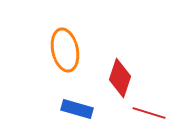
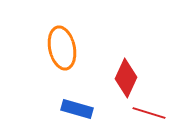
orange ellipse: moved 3 px left, 2 px up
red diamond: moved 6 px right; rotated 6 degrees clockwise
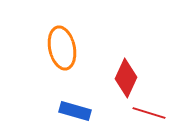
blue rectangle: moved 2 px left, 2 px down
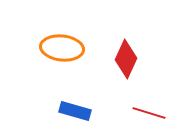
orange ellipse: rotated 72 degrees counterclockwise
red diamond: moved 19 px up
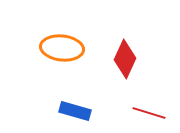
red diamond: moved 1 px left
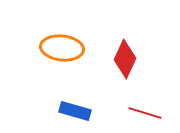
red line: moved 4 px left
